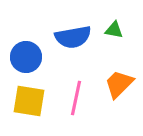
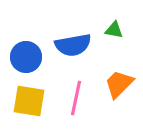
blue semicircle: moved 8 px down
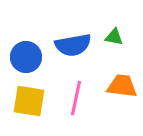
green triangle: moved 7 px down
orange trapezoid: moved 3 px right, 2 px down; rotated 52 degrees clockwise
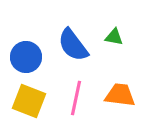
blue semicircle: rotated 63 degrees clockwise
orange trapezoid: moved 2 px left, 9 px down
yellow square: rotated 12 degrees clockwise
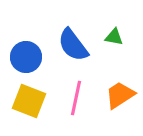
orange trapezoid: rotated 40 degrees counterclockwise
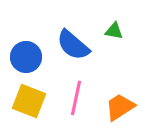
green triangle: moved 6 px up
blue semicircle: rotated 12 degrees counterclockwise
orange trapezoid: moved 12 px down
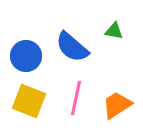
blue semicircle: moved 1 px left, 2 px down
blue circle: moved 1 px up
orange trapezoid: moved 3 px left, 2 px up
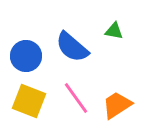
pink line: rotated 48 degrees counterclockwise
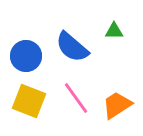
green triangle: rotated 12 degrees counterclockwise
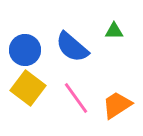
blue circle: moved 1 px left, 6 px up
yellow square: moved 1 px left, 13 px up; rotated 16 degrees clockwise
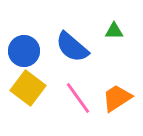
blue circle: moved 1 px left, 1 px down
pink line: moved 2 px right
orange trapezoid: moved 7 px up
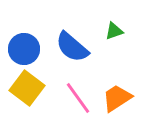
green triangle: rotated 18 degrees counterclockwise
blue circle: moved 2 px up
yellow square: moved 1 px left
